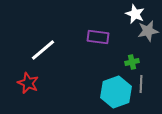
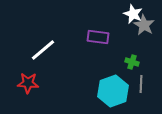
white star: moved 2 px left
gray star: moved 4 px left, 6 px up; rotated 30 degrees counterclockwise
green cross: rotated 32 degrees clockwise
red star: rotated 20 degrees counterclockwise
cyan hexagon: moved 3 px left, 1 px up
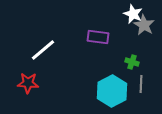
cyan hexagon: moved 1 px left; rotated 8 degrees counterclockwise
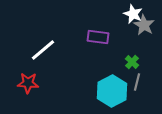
green cross: rotated 24 degrees clockwise
gray line: moved 4 px left, 2 px up; rotated 12 degrees clockwise
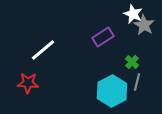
purple rectangle: moved 5 px right; rotated 40 degrees counterclockwise
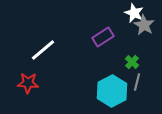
white star: moved 1 px right, 1 px up
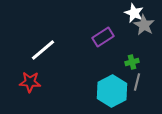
green cross: rotated 32 degrees clockwise
red star: moved 2 px right, 1 px up
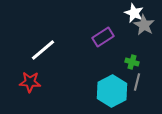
green cross: rotated 32 degrees clockwise
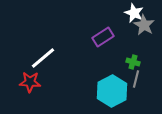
white line: moved 8 px down
green cross: moved 1 px right
gray line: moved 1 px left, 3 px up
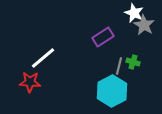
gray line: moved 17 px left, 13 px up
